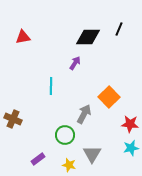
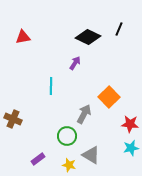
black diamond: rotated 25 degrees clockwise
green circle: moved 2 px right, 1 px down
gray triangle: moved 1 px left, 1 px down; rotated 30 degrees counterclockwise
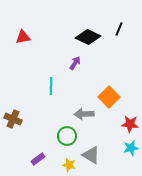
gray arrow: rotated 120 degrees counterclockwise
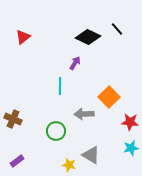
black line: moved 2 px left; rotated 64 degrees counterclockwise
red triangle: rotated 28 degrees counterclockwise
cyan line: moved 9 px right
red star: moved 2 px up
green circle: moved 11 px left, 5 px up
purple rectangle: moved 21 px left, 2 px down
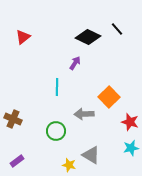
cyan line: moved 3 px left, 1 px down
red star: rotated 12 degrees clockwise
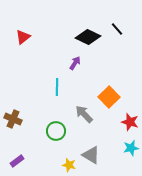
gray arrow: rotated 48 degrees clockwise
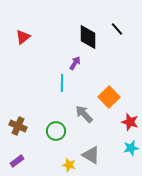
black diamond: rotated 65 degrees clockwise
cyan line: moved 5 px right, 4 px up
brown cross: moved 5 px right, 7 px down
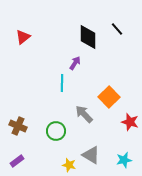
cyan star: moved 7 px left, 12 px down
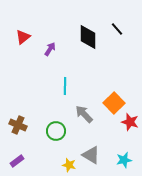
purple arrow: moved 25 px left, 14 px up
cyan line: moved 3 px right, 3 px down
orange square: moved 5 px right, 6 px down
brown cross: moved 1 px up
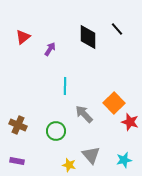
gray triangle: rotated 18 degrees clockwise
purple rectangle: rotated 48 degrees clockwise
